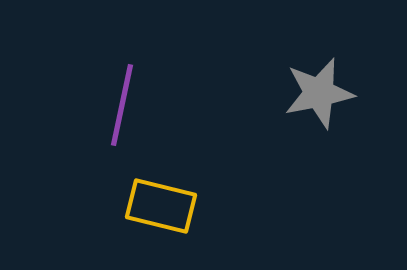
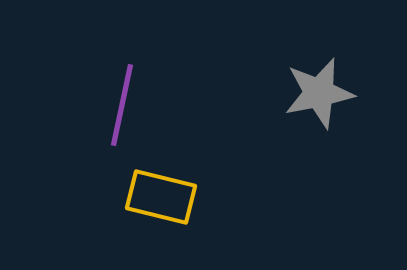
yellow rectangle: moved 9 px up
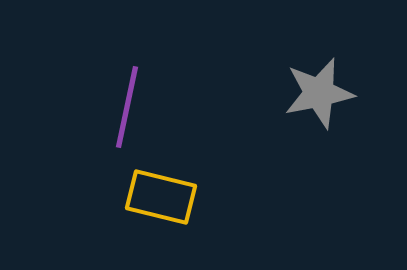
purple line: moved 5 px right, 2 px down
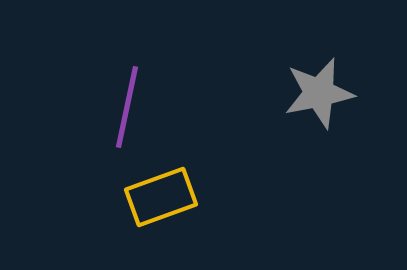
yellow rectangle: rotated 34 degrees counterclockwise
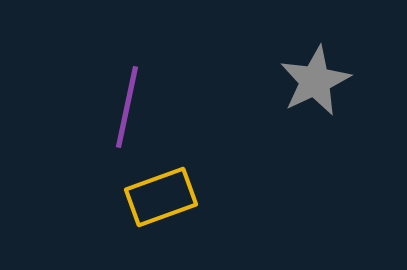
gray star: moved 4 px left, 12 px up; rotated 14 degrees counterclockwise
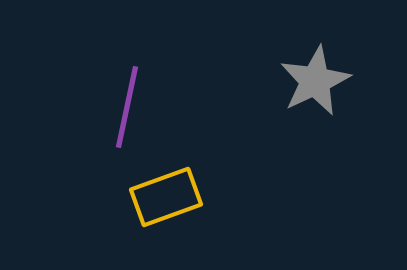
yellow rectangle: moved 5 px right
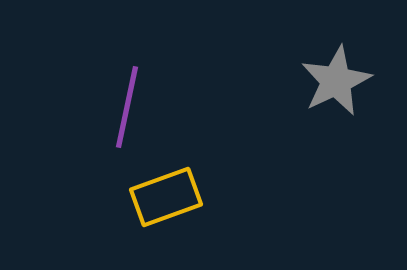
gray star: moved 21 px right
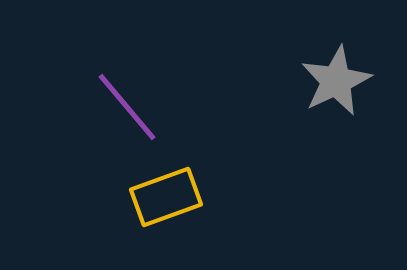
purple line: rotated 52 degrees counterclockwise
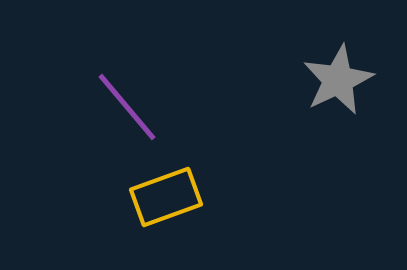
gray star: moved 2 px right, 1 px up
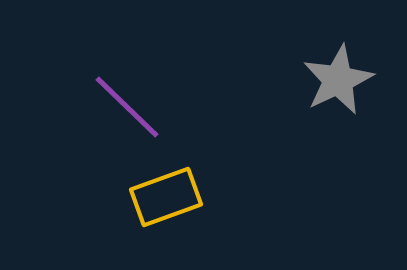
purple line: rotated 6 degrees counterclockwise
